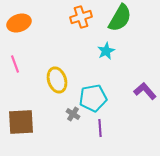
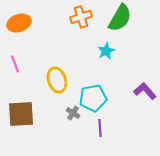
gray cross: moved 1 px up
brown square: moved 8 px up
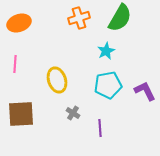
orange cross: moved 2 px left, 1 px down
pink line: rotated 24 degrees clockwise
purple L-shape: rotated 15 degrees clockwise
cyan pentagon: moved 15 px right, 13 px up
